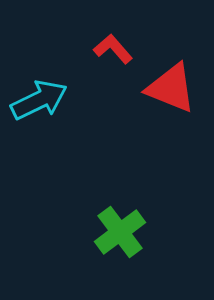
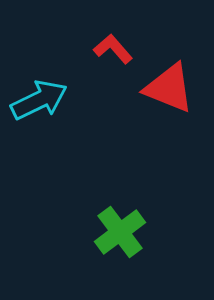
red triangle: moved 2 px left
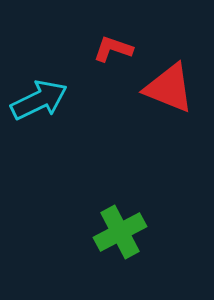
red L-shape: rotated 30 degrees counterclockwise
green cross: rotated 9 degrees clockwise
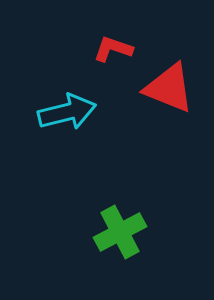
cyan arrow: moved 28 px right, 12 px down; rotated 12 degrees clockwise
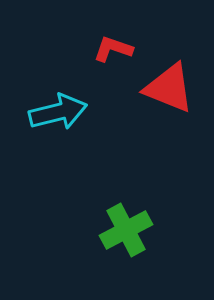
cyan arrow: moved 9 px left
green cross: moved 6 px right, 2 px up
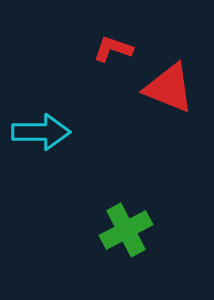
cyan arrow: moved 17 px left, 20 px down; rotated 14 degrees clockwise
